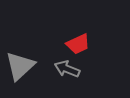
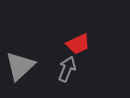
gray arrow: rotated 90 degrees clockwise
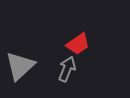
red trapezoid: rotated 10 degrees counterclockwise
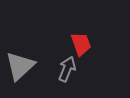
red trapezoid: moved 3 px right; rotated 75 degrees counterclockwise
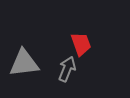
gray triangle: moved 4 px right, 3 px up; rotated 36 degrees clockwise
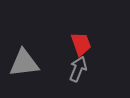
gray arrow: moved 11 px right
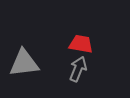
red trapezoid: rotated 60 degrees counterclockwise
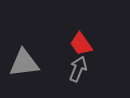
red trapezoid: rotated 135 degrees counterclockwise
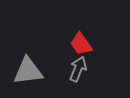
gray triangle: moved 4 px right, 8 px down
